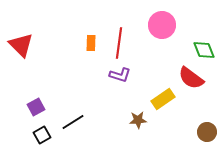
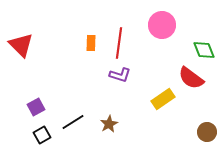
brown star: moved 29 px left, 4 px down; rotated 24 degrees counterclockwise
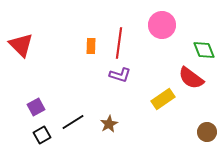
orange rectangle: moved 3 px down
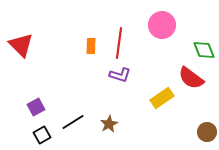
yellow rectangle: moved 1 px left, 1 px up
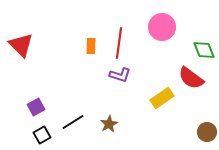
pink circle: moved 2 px down
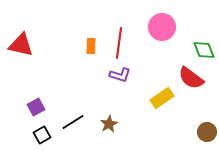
red triangle: rotated 32 degrees counterclockwise
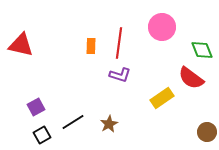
green diamond: moved 2 px left
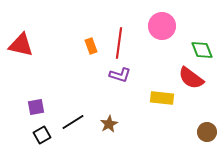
pink circle: moved 1 px up
orange rectangle: rotated 21 degrees counterclockwise
yellow rectangle: rotated 40 degrees clockwise
purple square: rotated 18 degrees clockwise
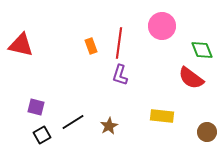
purple L-shape: rotated 90 degrees clockwise
yellow rectangle: moved 18 px down
purple square: rotated 24 degrees clockwise
brown star: moved 2 px down
